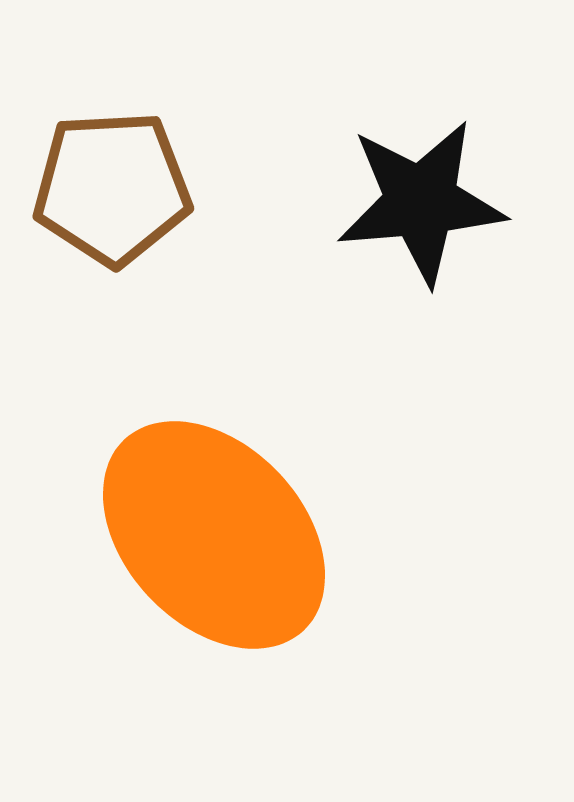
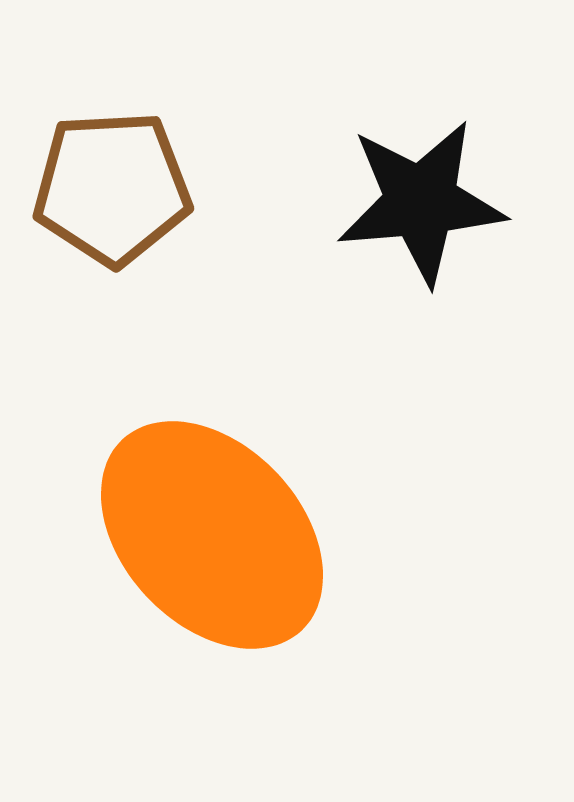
orange ellipse: moved 2 px left
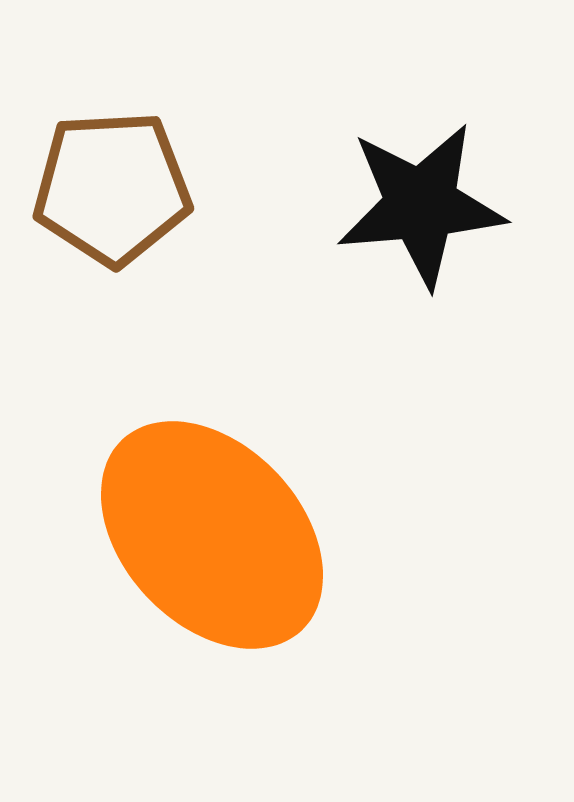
black star: moved 3 px down
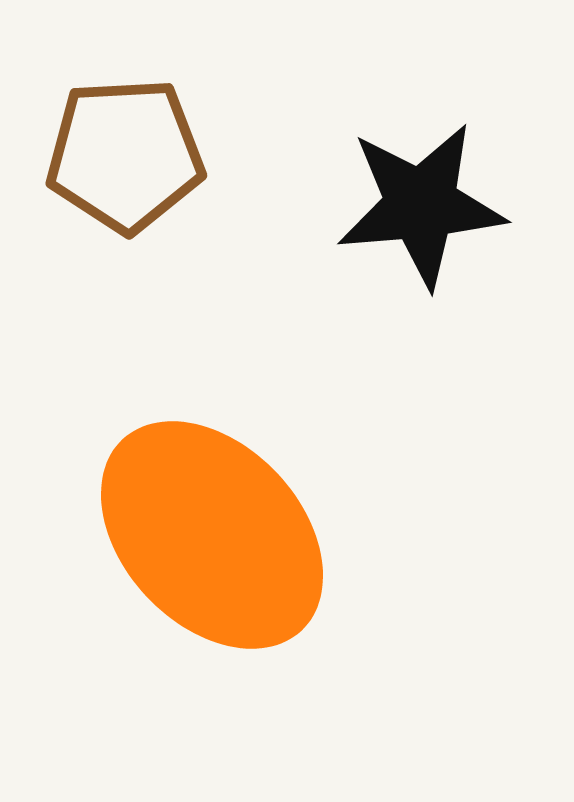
brown pentagon: moved 13 px right, 33 px up
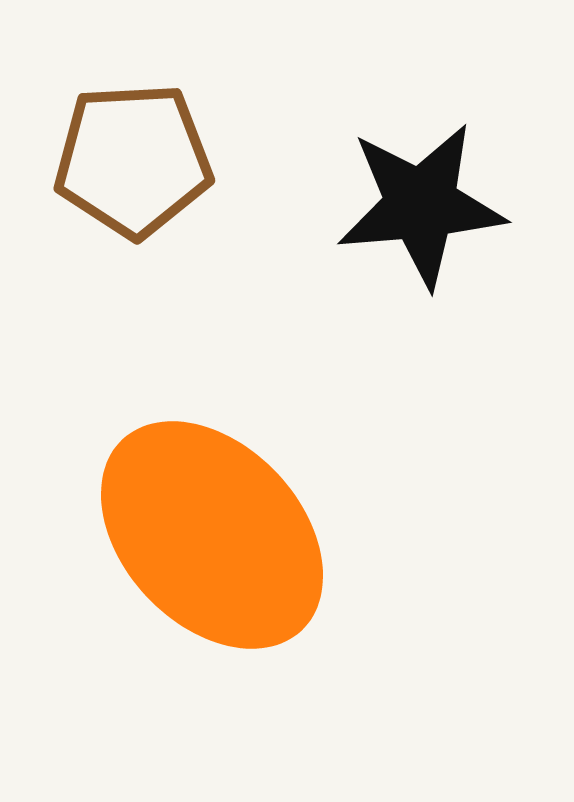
brown pentagon: moved 8 px right, 5 px down
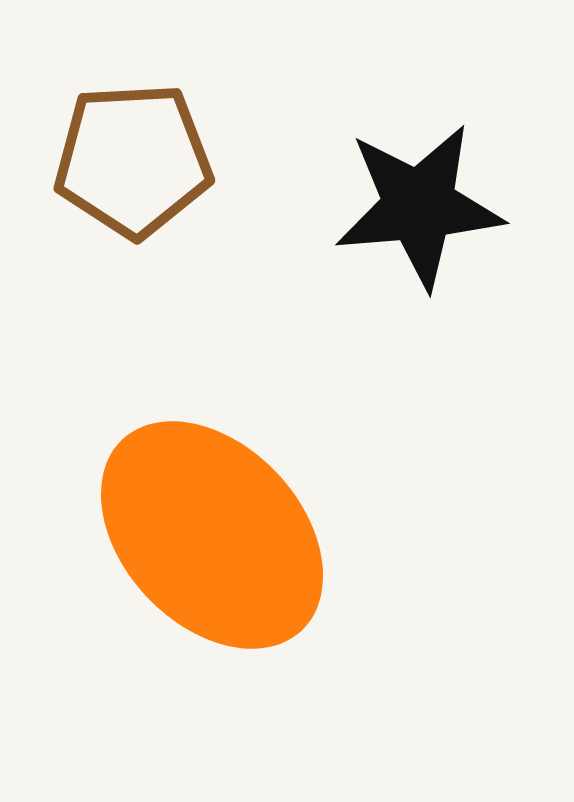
black star: moved 2 px left, 1 px down
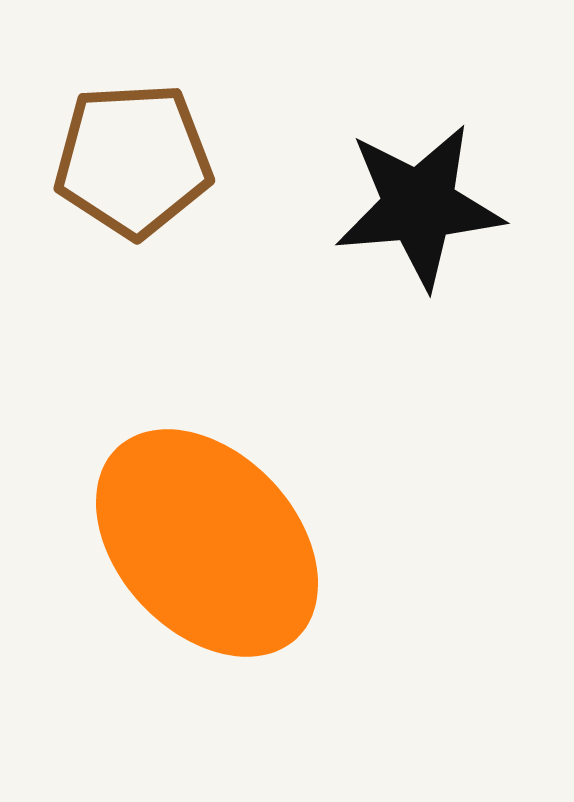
orange ellipse: moved 5 px left, 8 px down
